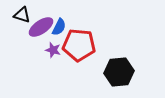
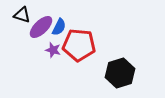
purple ellipse: rotated 10 degrees counterclockwise
black hexagon: moved 1 px right, 1 px down; rotated 12 degrees counterclockwise
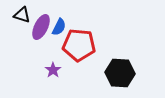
purple ellipse: rotated 20 degrees counterclockwise
purple star: moved 20 px down; rotated 21 degrees clockwise
black hexagon: rotated 20 degrees clockwise
